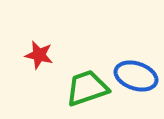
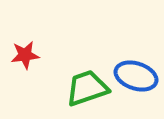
red star: moved 14 px left; rotated 20 degrees counterclockwise
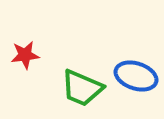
green trapezoid: moved 5 px left; rotated 138 degrees counterclockwise
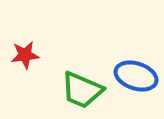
green trapezoid: moved 2 px down
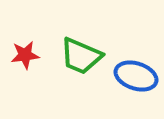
green trapezoid: moved 1 px left, 34 px up
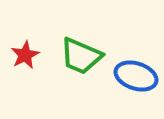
red star: rotated 20 degrees counterclockwise
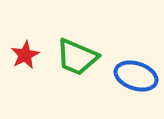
green trapezoid: moved 4 px left, 1 px down
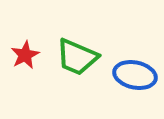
blue ellipse: moved 1 px left, 1 px up; rotated 6 degrees counterclockwise
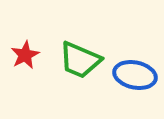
green trapezoid: moved 3 px right, 3 px down
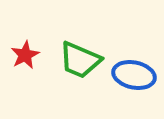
blue ellipse: moved 1 px left
